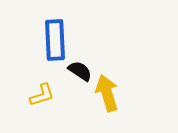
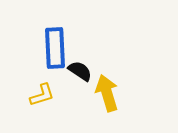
blue rectangle: moved 8 px down
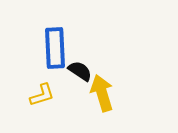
yellow arrow: moved 5 px left
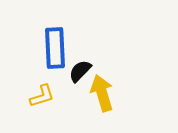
black semicircle: rotated 80 degrees counterclockwise
yellow L-shape: moved 1 px down
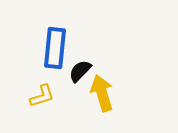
blue rectangle: rotated 9 degrees clockwise
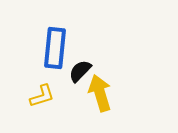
yellow arrow: moved 2 px left
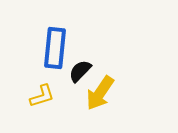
yellow arrow: rotated 129 degrees counterclockwise
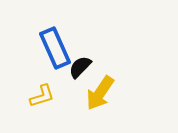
blue rectangle: rotated 30 degrees counterclockwise
black semicircle: moved 4 px up
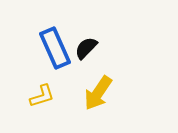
black semicircle: moved 6 px right, 19 px up
yellow arrow: moved 2 px left
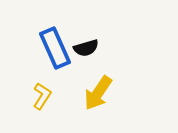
black semicircle: rotated 150 degrees counterclockwise
yellow L-shape: rotated 40 degrees counterclockwise
